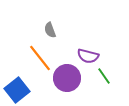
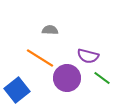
gray semicircle: rotated 112 degrees clockwise
orange line: rotated 20 degrees counterclockwise
green line: moved 2 px left, 2 px down; rotated 18 degrees counterclockwise
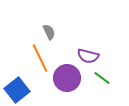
gray semicircle: moved 1 px left, 2 px down; rotated 63 degrees clockwise
orange line: rotated 32 degrees clockwise
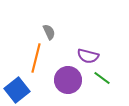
orange line: moved 4 px left; rotated 40 degrees clockwise
purple circle: moved 1 px right, 2 px down
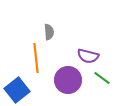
gray semicircle: rotated 21 degrees clockwise
orange line: rotated 20 degrees counterclockwise
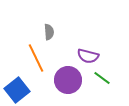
orange line: rotated 20 degrees counterclockwise
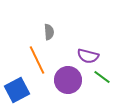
orange line: moved 1 px right, 2 px down
green line: moved 1 px up
blue square: rotated 10 degrees clockwise
